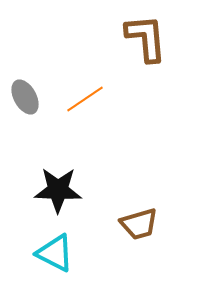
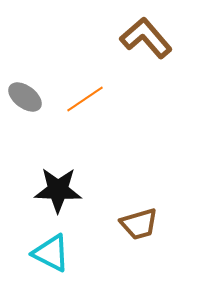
brown L-shape: rotated 36 degrees counterclockwise
gray ellipse: rotated 24 degrees counterclockwise
cyan triangle: moved 4 px left
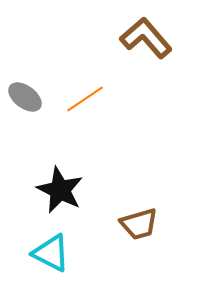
black star: moved 2 px right; rotated 24 degrees clockwise
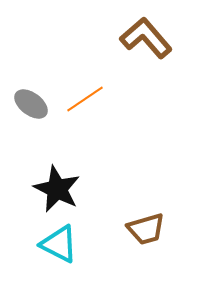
gray ellipse: moved 6 px right, 7 px down
black star: moved 3 px left, 1 px up
brown trapezoid: moved 7 px right, 5 px down
cyan triangle: moved 8 px right, 9 px up
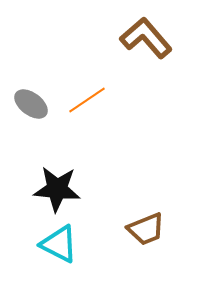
orange line: moved 2 px right, 1 px down
black star: rotated 21 degrees counterclockwise
brown trapezoid: rotated 6 degrees counterclockwise
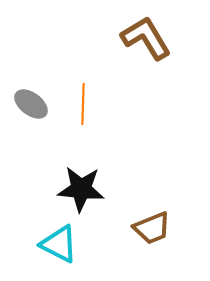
brown L-shape: rotated 10 degrees clockwise
orange line: moved 4 px left, 4 px down; rotated 54 degrees counterclockwise
black star: moved 24 px right
brown trapezoid: moved 6 px right, 1 px up
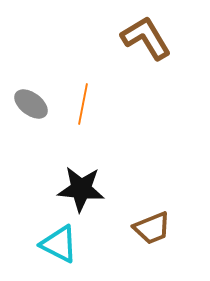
orange line: rotated 9 degrees clockwise
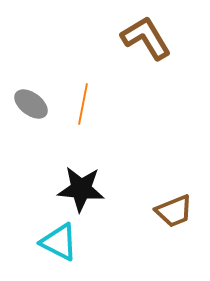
brown trapezoid: moved 22 px right, 17 px up
cyan triangle: moved 2 px up
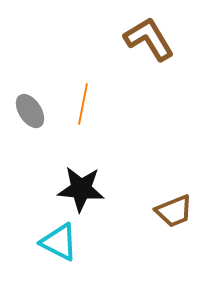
brown L-shape: moved 3 px right, 1 px down
gray ellipse: moved 1 px left, 7 px down; rotated 20 degrees clockwise
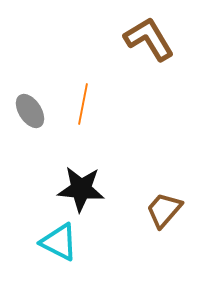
brown trapezoid: moved 10 px left, 1 px up; rotated 153 degrees clockwise
